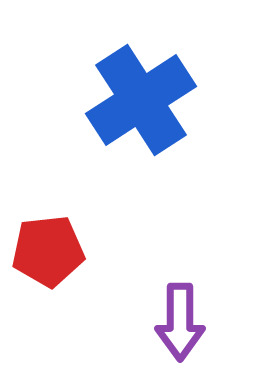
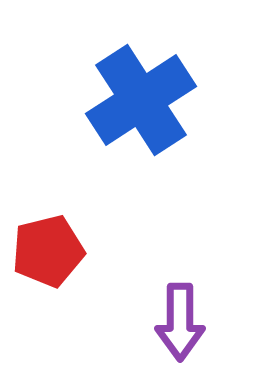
red pentagon: rotated 8 degrees counterclockwise
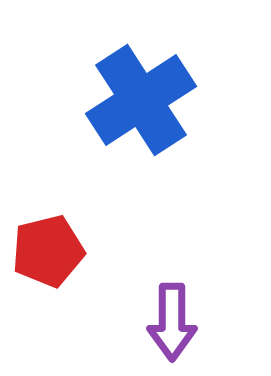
purple arrow: moved 8 px left
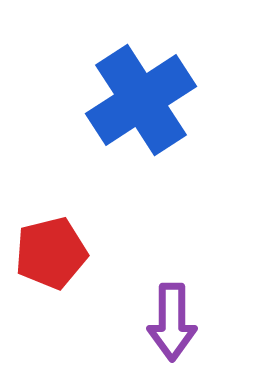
red pentagon: moved 3 px right, 2 px down
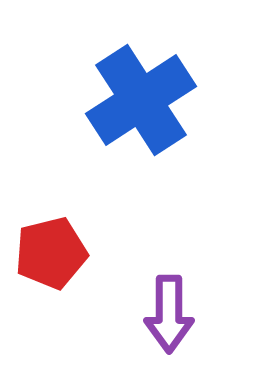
purple arrow: moved 3 px left, 8 px up
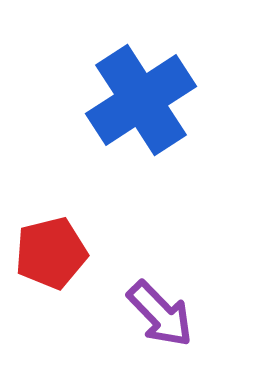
purple arrow: moved 9 px left; rotated 44 degrees counterclockwise
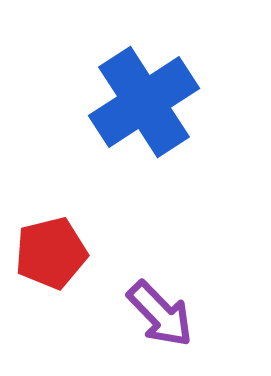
blue cross: moved 3 px right, 2 px down
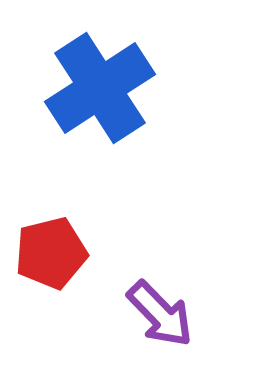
blue cross: moved 44 px left, 14 px up
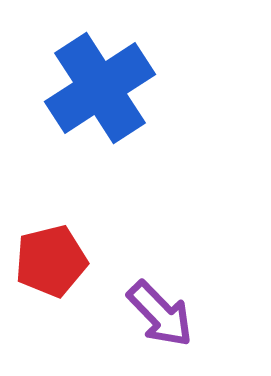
red pentagon: moved 8 px down
